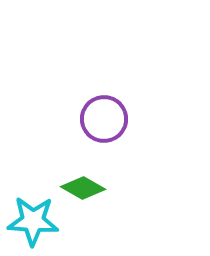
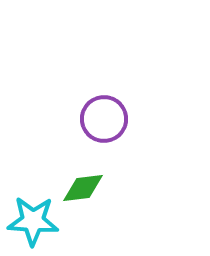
green diamond: rotated 36 degrees counterclockwise
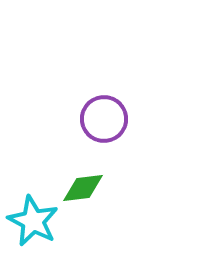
cyan star: rotated 24 degrees clockwise
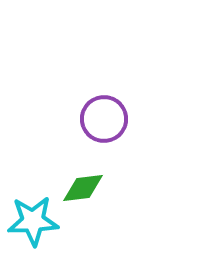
cyan star: rotated 30 degrees counterclockwise
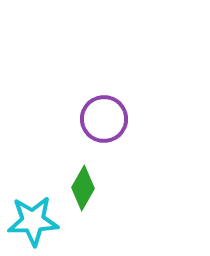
green diamond: rotated 54 degrees counterclockwise
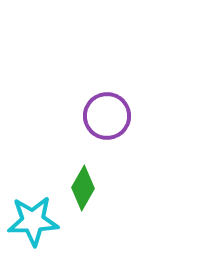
purple circle: moved 3 px right, 3 px up
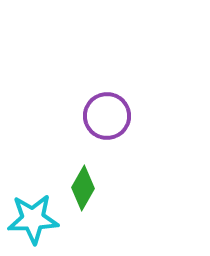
cyan star: moved 2 px up
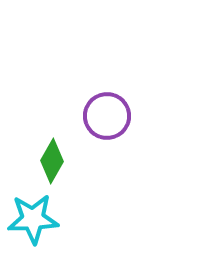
green diamond: moved 31 px left, 27 px up
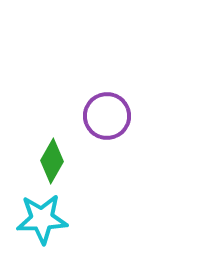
cyan star: moved 9 px right
